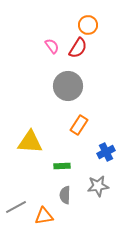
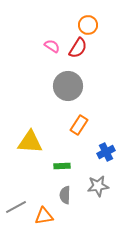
pink semicircle: rotated 21 degrees counterclockwise
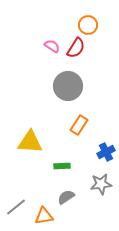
red semicircle: moved 2 px left
gray star: moved 3 px right, 2 px up
gray semicircle: moved 1 px right, 2 px down; rotated 54 degrees clockwise
gray line: rotated 10 degrees counterclockwise
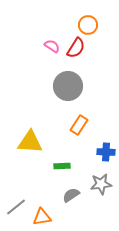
blue cross: rotated 30 degrees clockwise
gray semicircle: moved 5 px right, 2 px up
orange triangle: moved 2 px left, 1 px down
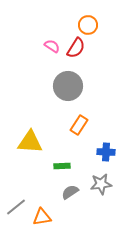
gray semicircle: moved 1 px left, 3 px up
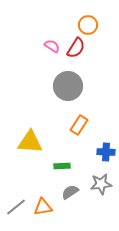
orange triangle: moved 1 px right, 10 px up
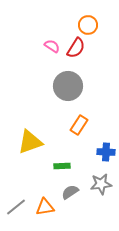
yellow triangle: rotated 24 degrees counterclockwise
orange triangle: moved 2 px right
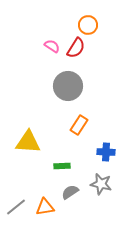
yellow triangle: moved 2 px left; rotated 24 degrees clockwise
gray star: rotated 20 degrees clockwise
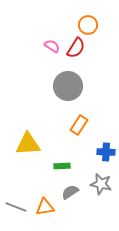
yellow triangle: moved 2 px down; rotated 8 degrees counterclockwise
gray line: rotated 60 degrees clockwise
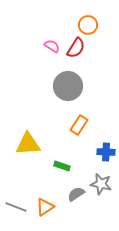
green rectangle: rotated 21 degrees clockwise
gray semicircle: moved 6 px right, 2 px down
orange triangle: rotated 24 degrees counterclockwise
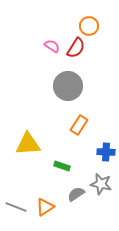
orange circle: moved 1 px right, 1 px down
